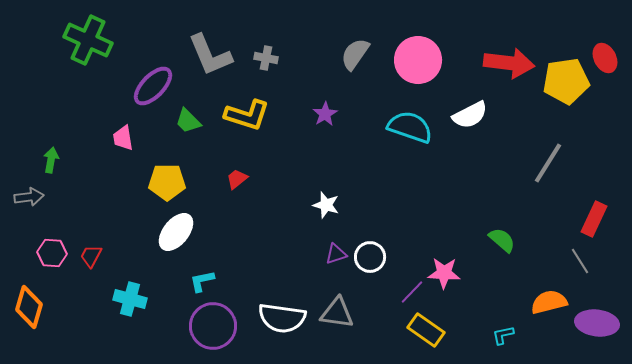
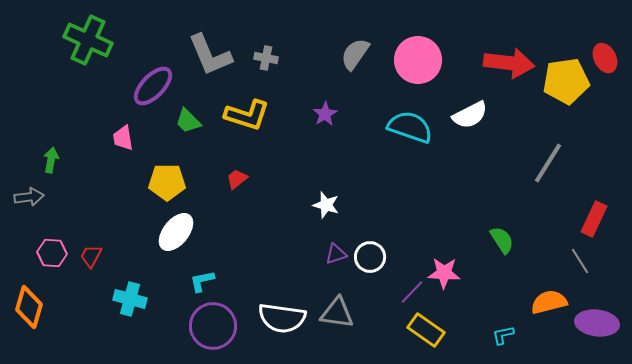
green semicircle at (502, 240): rotated 16 degrees clockwise
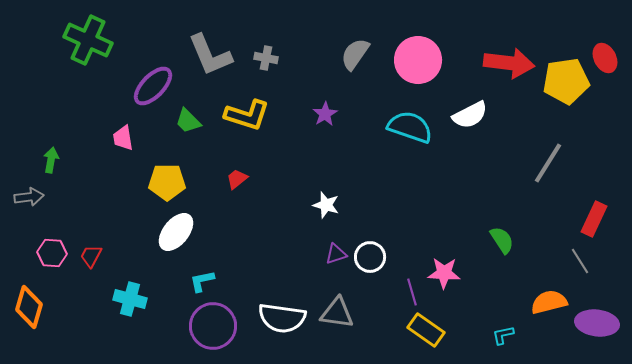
purple line at (412, 292): rotated 60 degrees counterclockwise
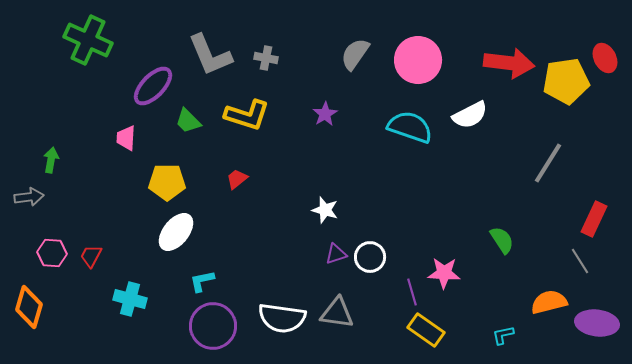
pink trapezoid at (123, 138): moved 3 px right; rotated 12 degrees clockwise
white star at (326, 205): moved 1 px left, 5 px down
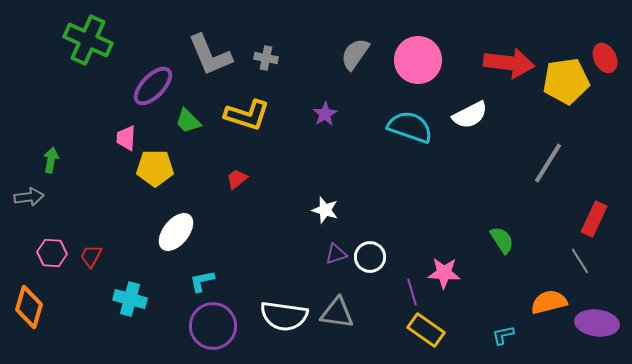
yellow pentagon at (167, 182): moved 12 px left, 14 px up
white semicircle at (282, 318): moved 2 px right, 2 px up
